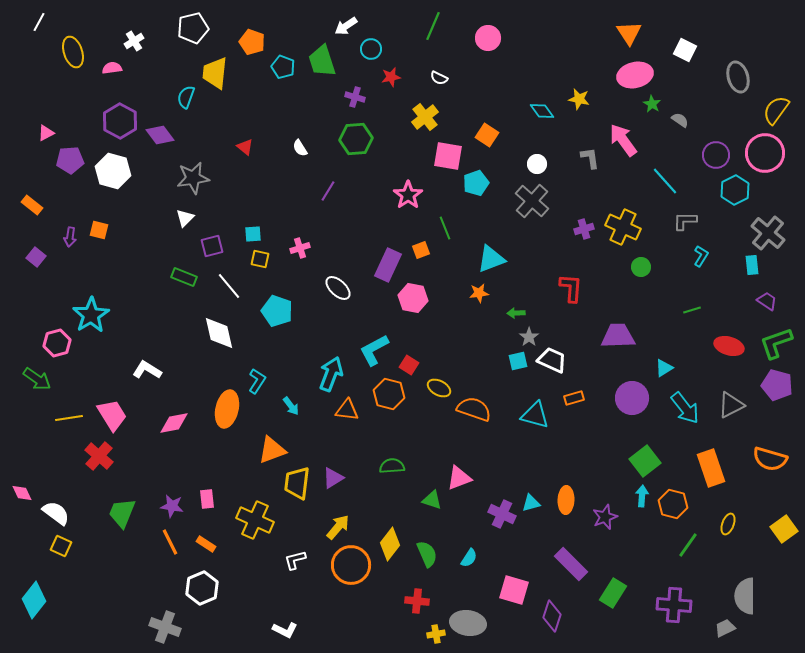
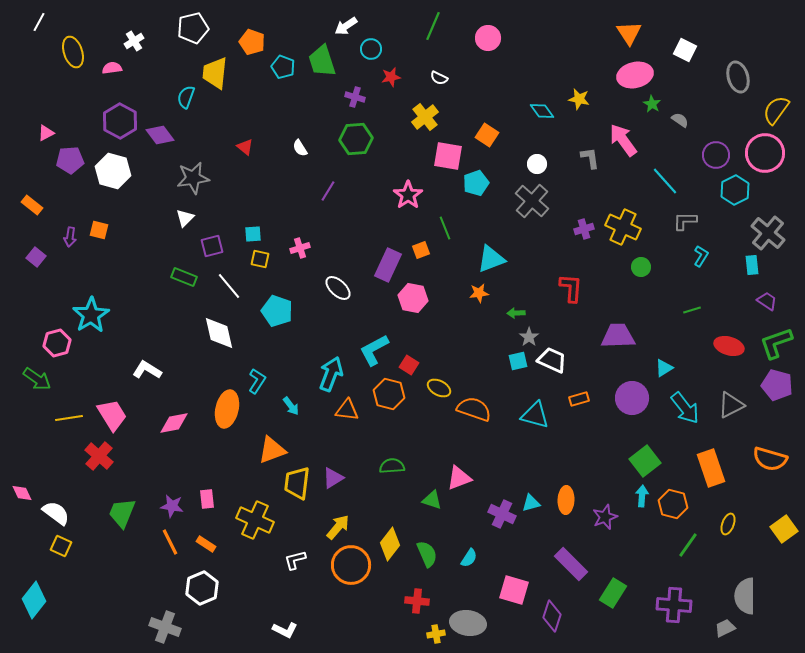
orange rectangle at (574, 398): moved 5 px right, 1 px down
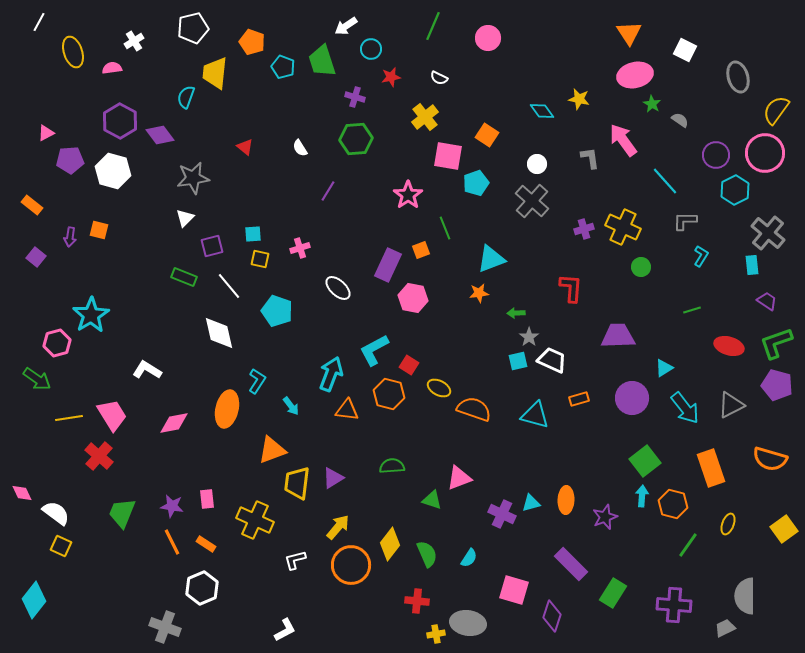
orange line at (170, 542): moved 2 px right
white L-shape at (285, 630): rotated 55 degrees counterclockwise
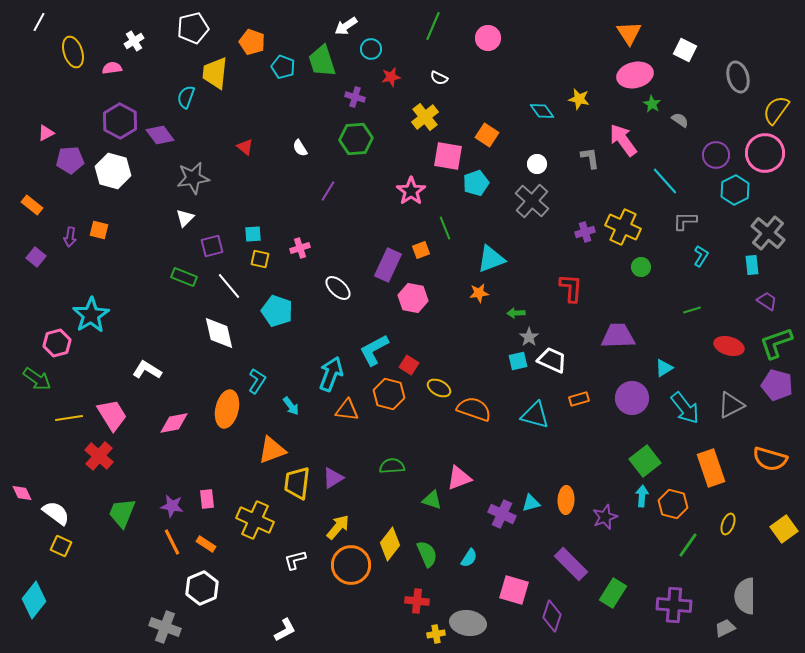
pink star at (408, 195): moved 3 px right, 4 px up
purple cross at (584, 229): moved 1 px right, 3 px down
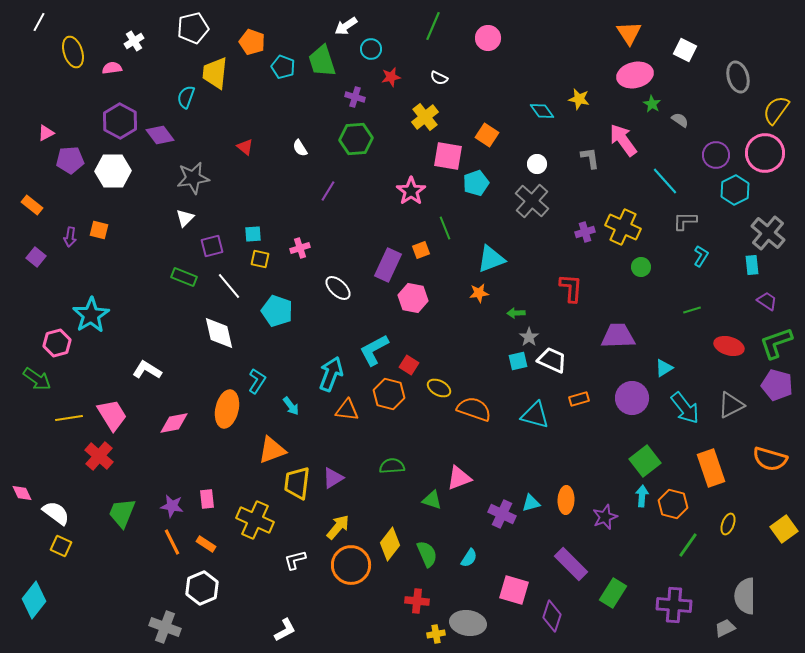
white hexagon at (113, 171): rotated 16 degrees counterclockwise
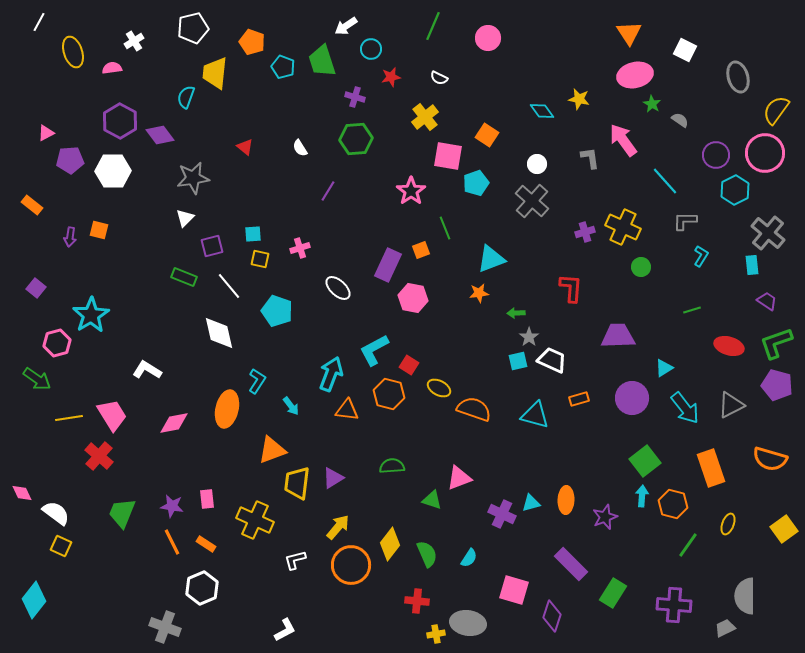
purple square at (36, 257): moved 31 px down
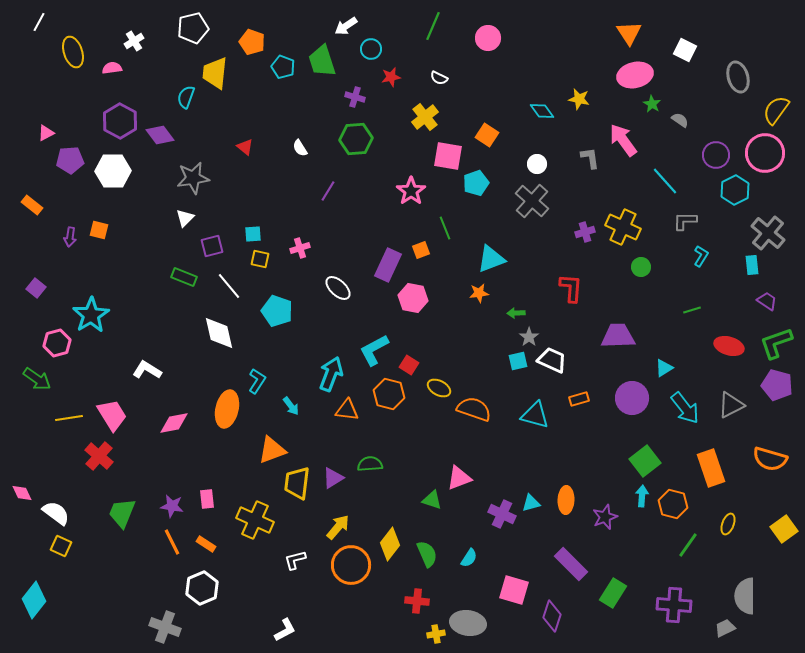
green semicircle at (392, 466): moved 22 px left, 2 px up
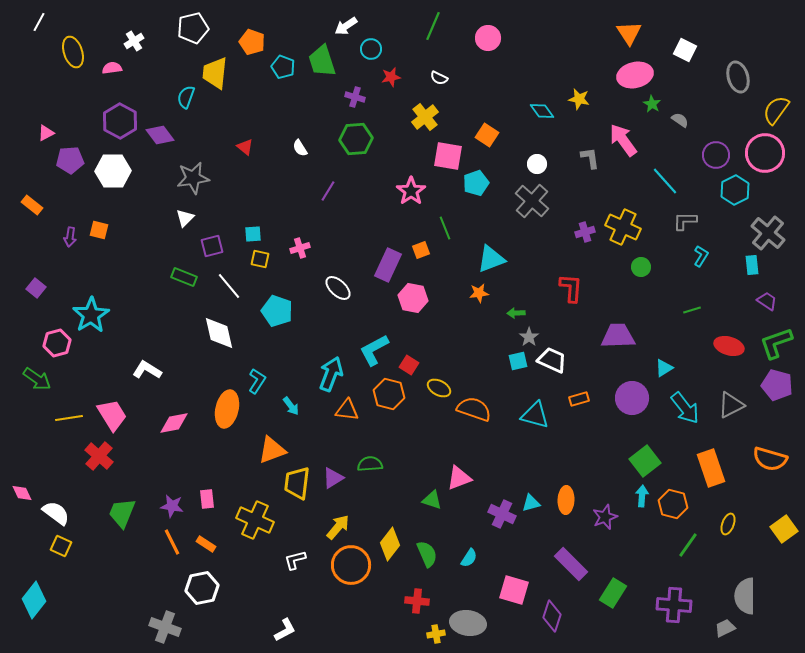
white hexagon at (202, 588): rotated 12 degrees clockwise
